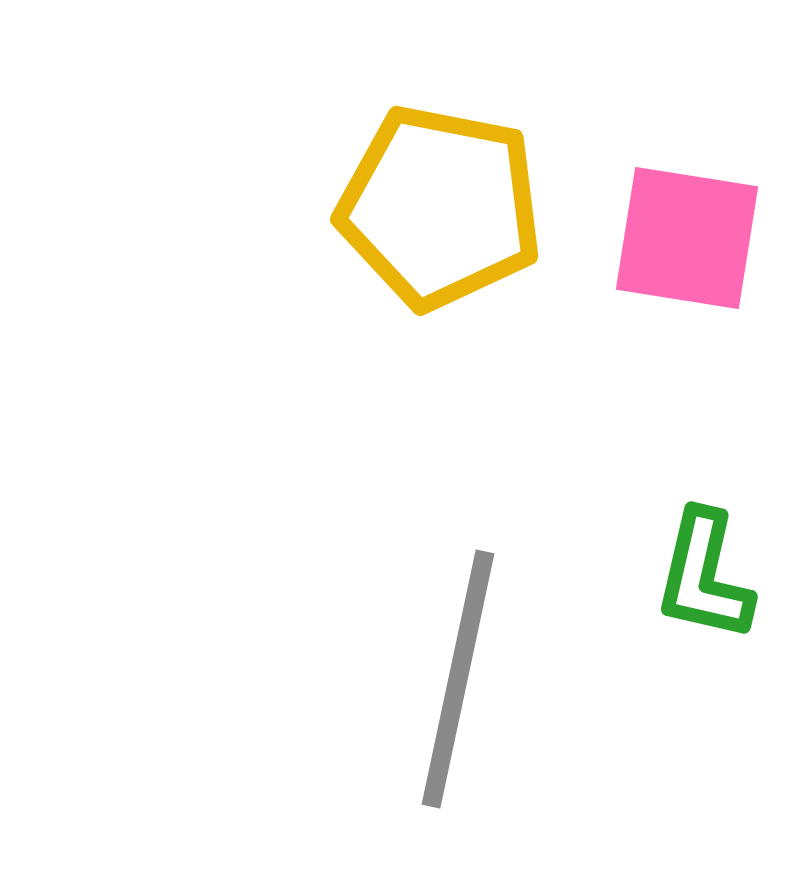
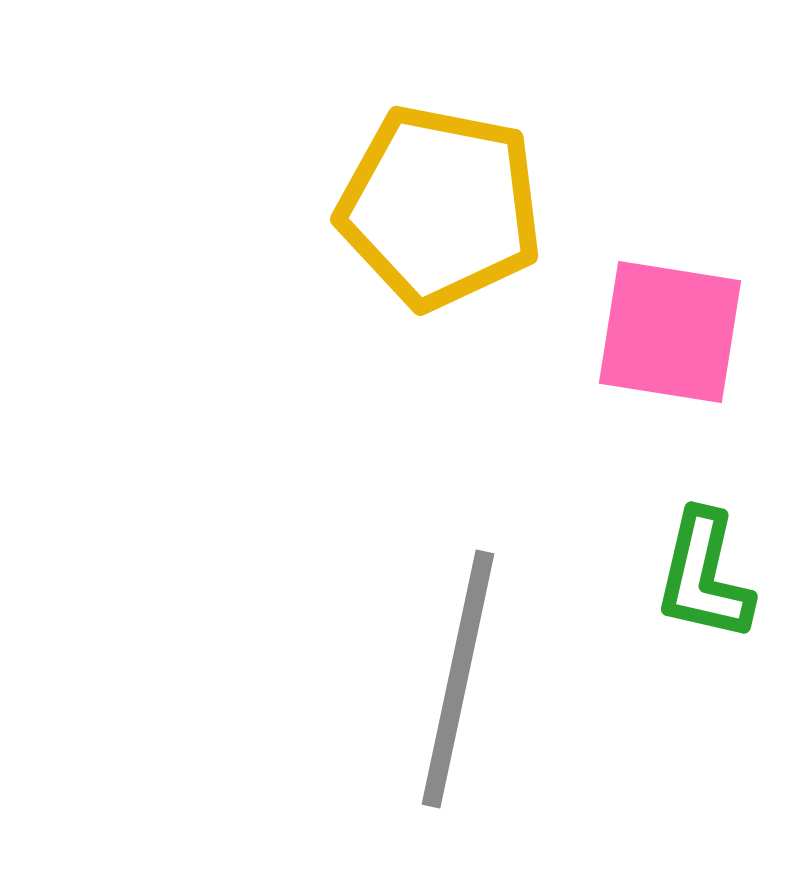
pink square: moved 17 px left, 94 px down
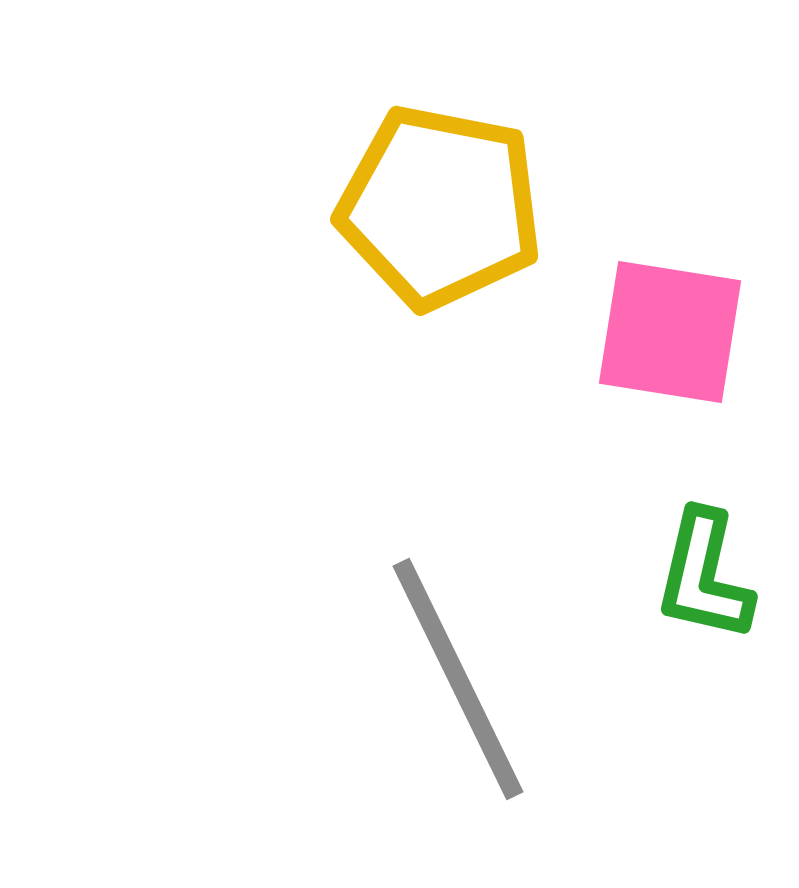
gray line: rotated 38 degrees counterclockwise
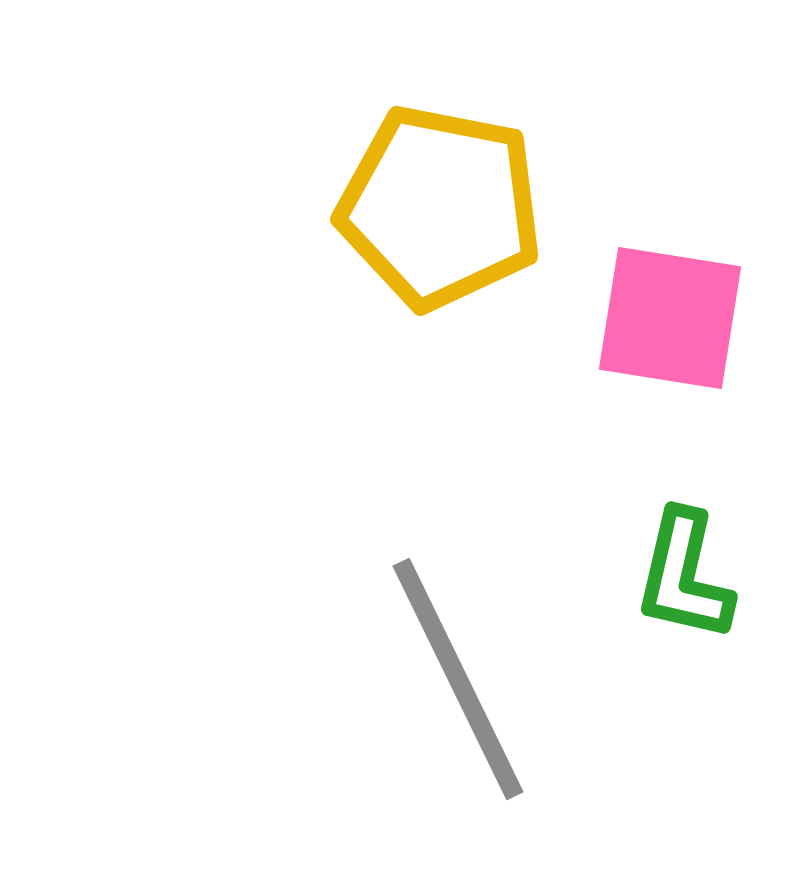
pink square: moved 14 px up
green L-shape: moved 20 px left
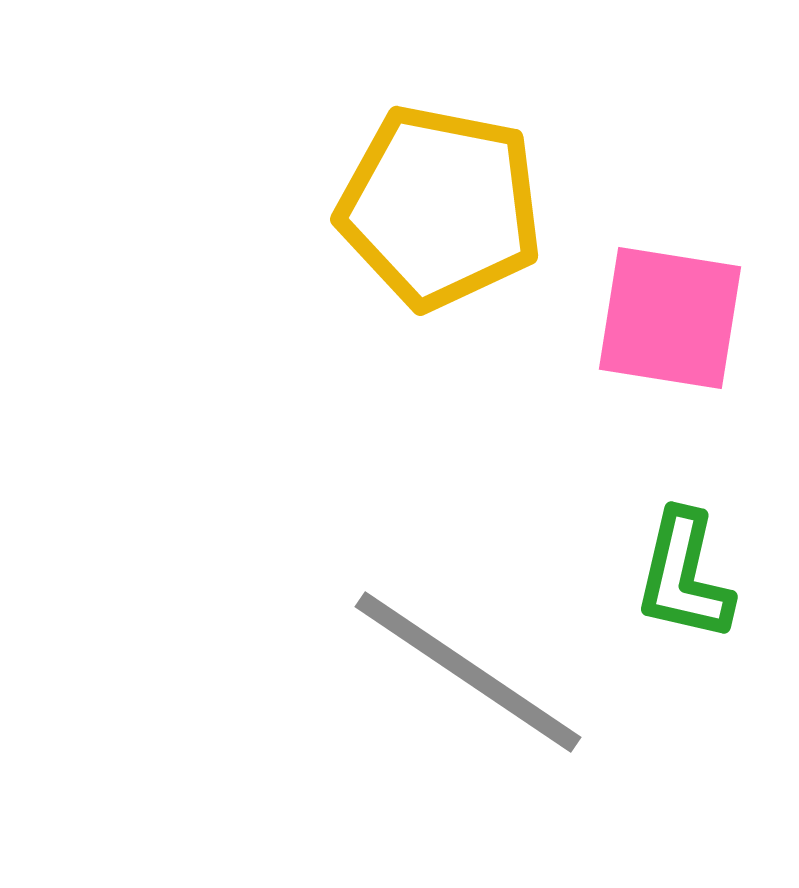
gray line: moved 10 px right, 7 px up; rotated 30 degrees counterclockwise
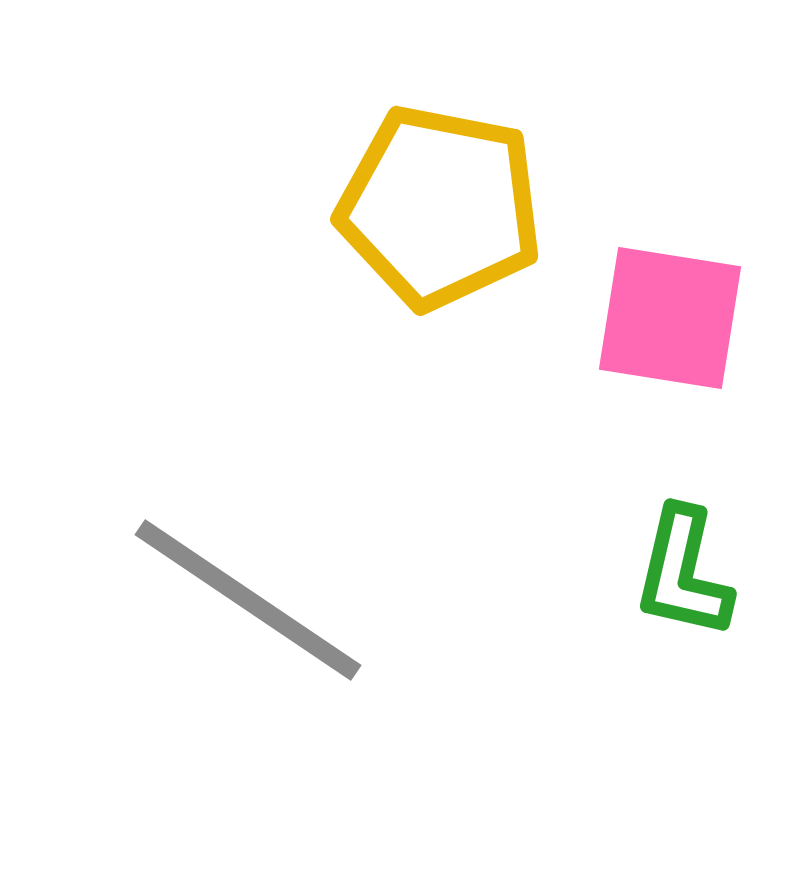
green L-shape: moved 1 px left, 3 px up
gray line: moved 220 px left, 72 px up
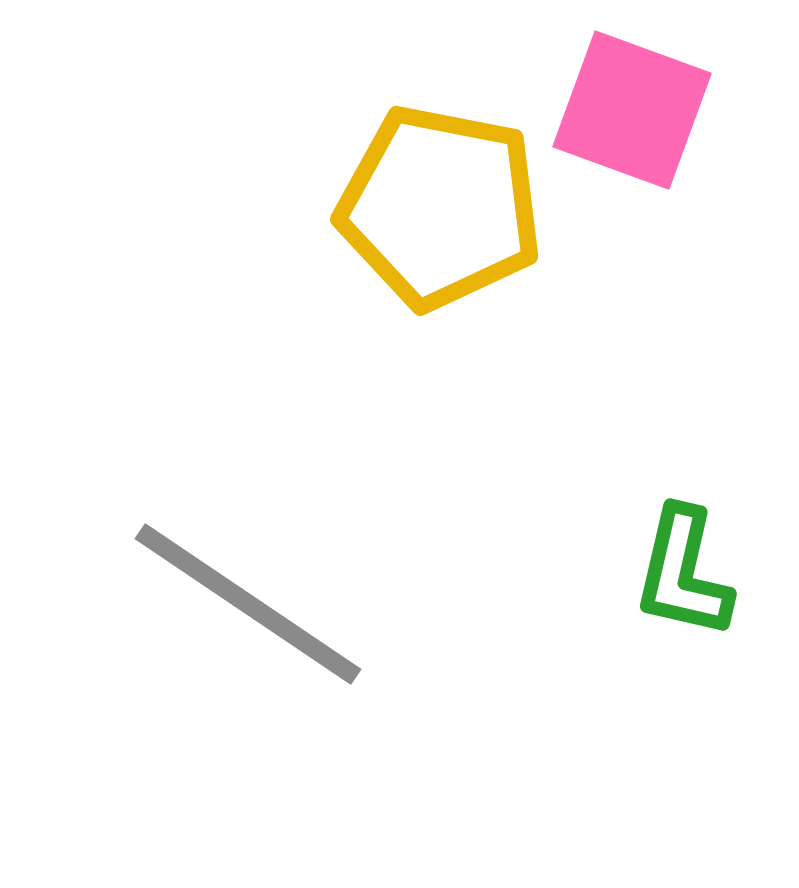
pink square: moved 38 px left, 208 px up; rotated 11 degrees clockwise
gray line: moved 4 px down
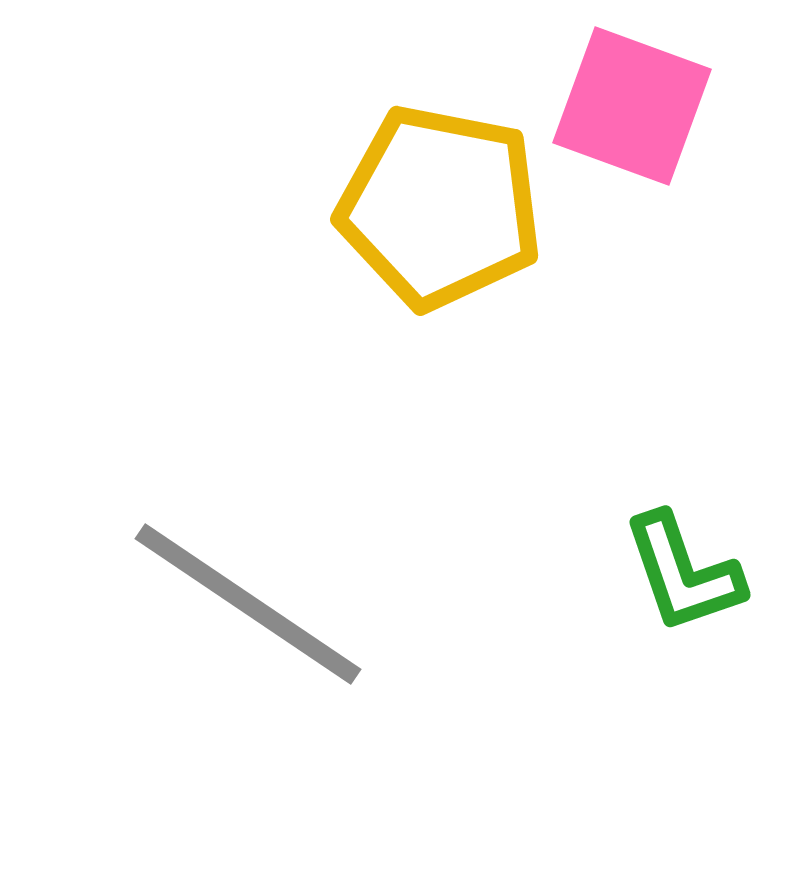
pink square: moved 4 px up
green L-shape: rotated 32 degrees counterclockwise
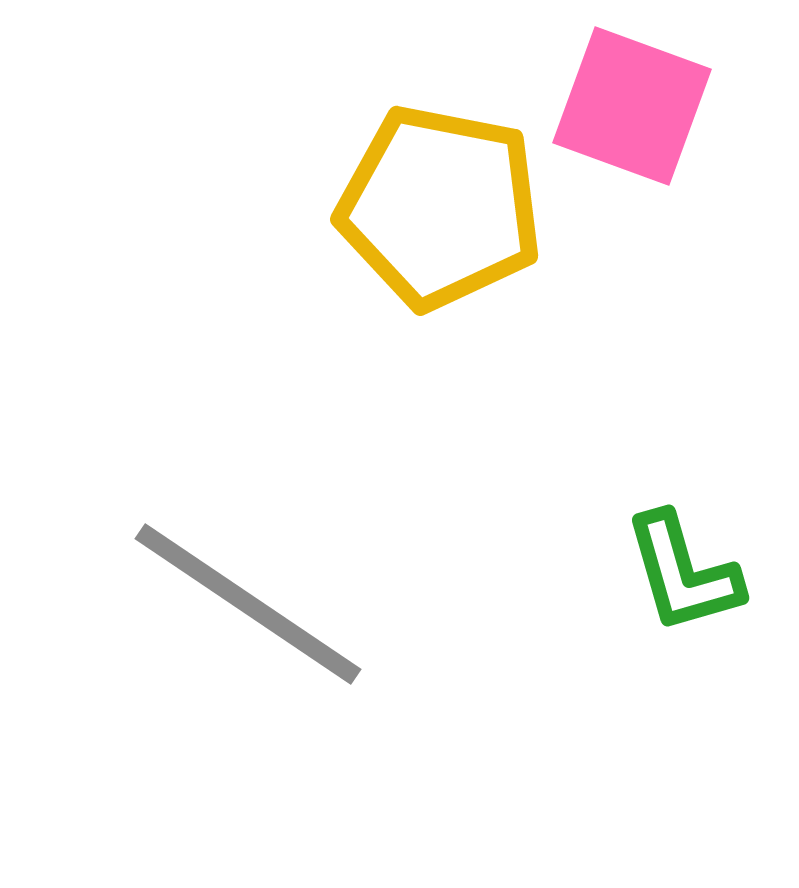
green L-shape: rotated 3 degrees clockwise
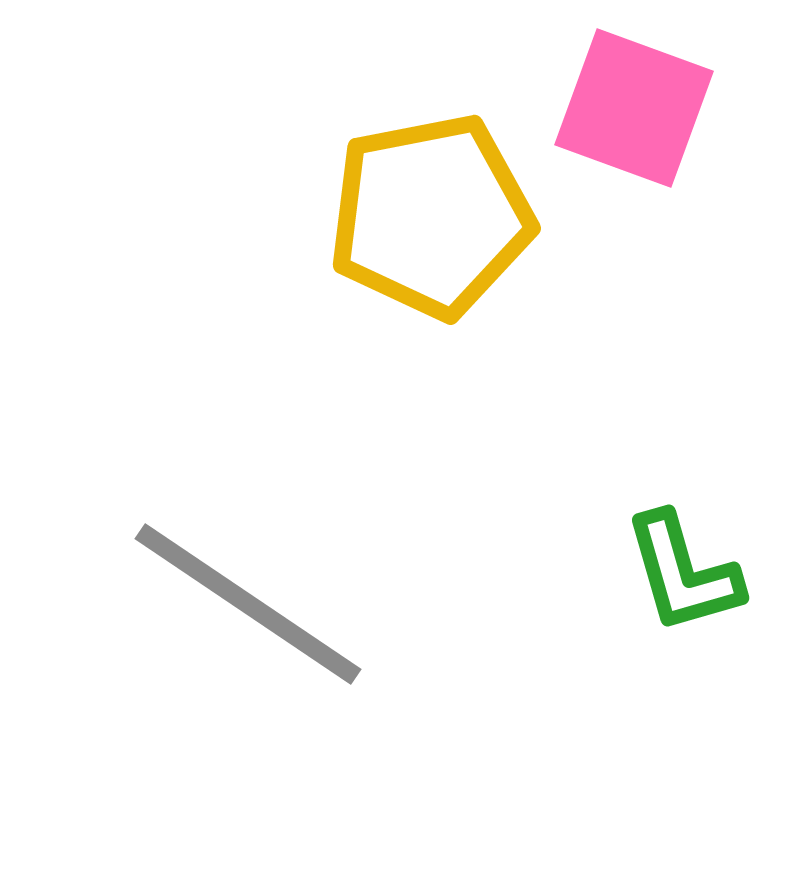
pink square: moved 2 px right, 2 px down
yellow pentagon: moved 9 px left, 9 px down; rotated 22 degrees counterclockwise
